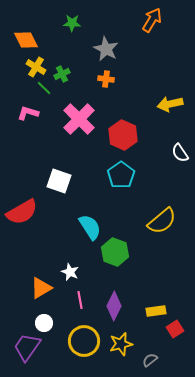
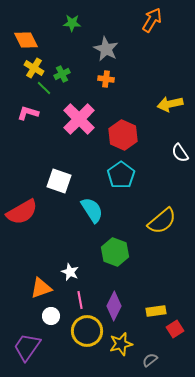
yellow cross: moved 2 px left, 1 px down
cyan semicircle: moved 2 px right, 17 px up
orange triangle: rotated 10 degrees clockwise
white circle: moved 7 px right, 7 px up
yellow circle: moved 3 px right, 10 px up
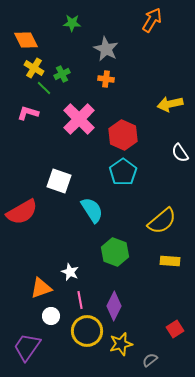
cyan pentagon: moved 2 px right, 3 px up
yellow rectangle: moved 14 px right, 50 px up; rotated 12 degrees clockwise
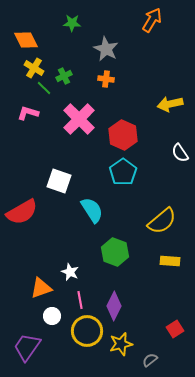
green cross: moved 2 px right, 2 px down
white circle: moved 1 px right
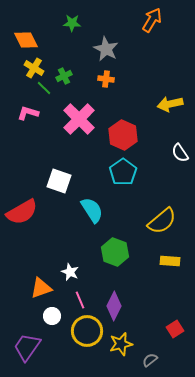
pink line: rotated 12 degrees counterclockwise
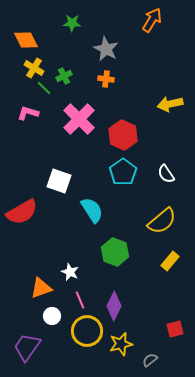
white semicircle: moved 14 px left, 21 px down
yellow rectangle: rotated 54 degrees counterclockwise
red square: rotated 18 degrees clockwise
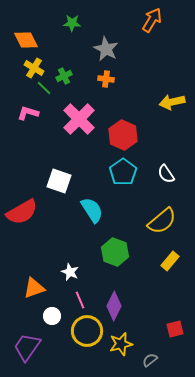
yellow arrow: moved 2 px right, 2 px up
orange triangle: moved 7 px left
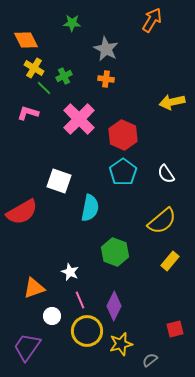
cyan semicircle: moved 2 px left, 2 px up; rotated 44 degrees clockwise
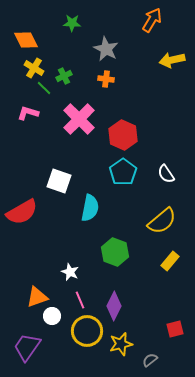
yellow arrow: moved 42 px up
orange triangle: moved 3 px right, 9 px down
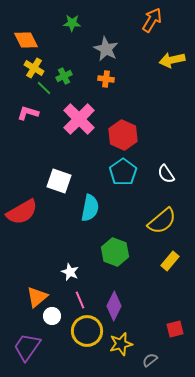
orange triangle: rotated 20 degrees counterclockwise
